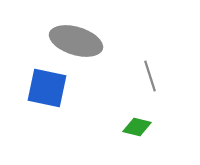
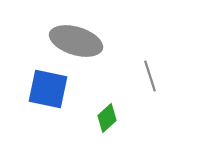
blue square: moved 1 px right, 1 px down
green diamond: moved 30 px left, 9 px up; rotated 56 degrees counterclockwise
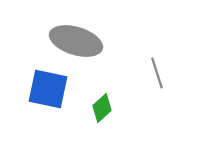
gray line: moved 7 px right, 3 px up
green diamond: moved 5 px left, 10 px up
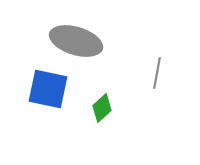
gray line: rotated 28 degrees clockwise
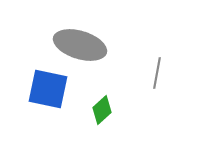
gray ellipse: moved 4 px right, 4 px down
green diamond: moved 2 px down
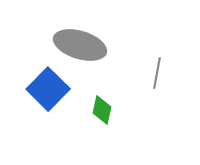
blue square: rotated 33 degrees clockwise
green diamond: rotated 36 degrees counterclockwise
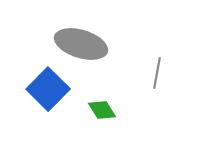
gray ellipse: moved 1 px right, 1 px up
green diamond: rotated 44 degrees counterclockwise
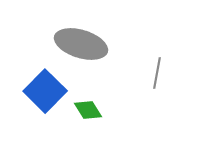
blue square: moved 3 px left, 2 px down
green diamond: moved 14 px left
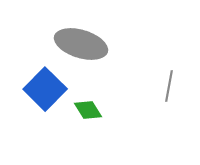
gray line: moved 12 px right, 13 px down
blue square: moved 2 px up
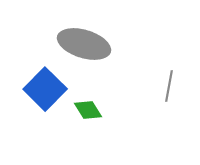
gray ellipse: moved 3 px right
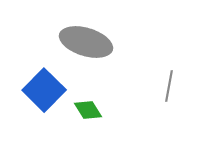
gray ellipse: moved 2 px right, 2 px up
blue square: moved 1 px left, 1 px down
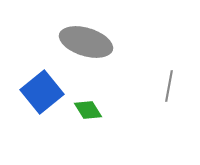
blue square: moved 2 px left, 2 px down; rotated 6 degrees clockwise
